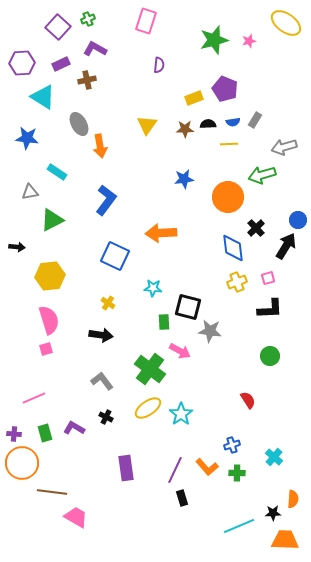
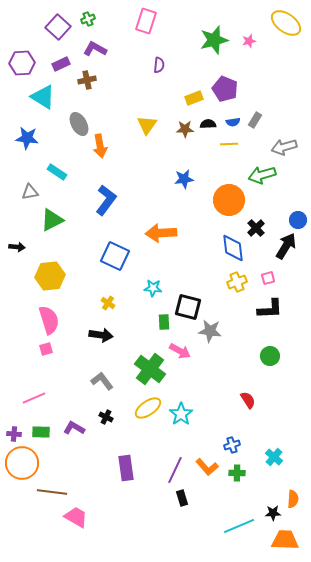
orange circle at (228, 197): moved 1 px right, 3 px down
green rectangle at (45, 433): moved 4 px left, 1 px up; rotated 72 degrees counterclockwise
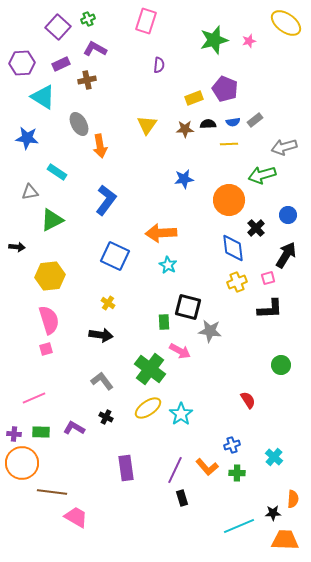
gray rectangle at (255, 120): rotated 21 degrees clockwise
blue circle at (298, 220): moved 10 px left, 5 px up
black arrow at (286, 246): moved 9 px down
cyan star at (153, 288): moved 15 px right, 23 px up; rotated 24 degrees clockwise
green circle at (270, 356): moved 11 px right, 9 px down
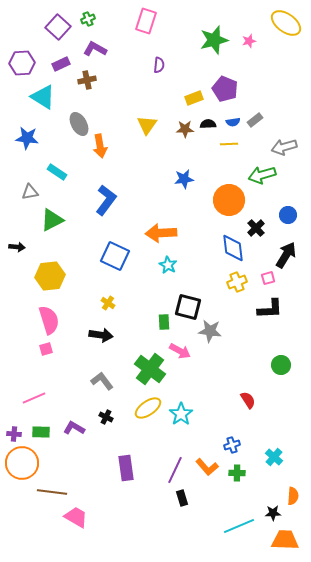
orange semicircle at (293, 499): moved 3 px up
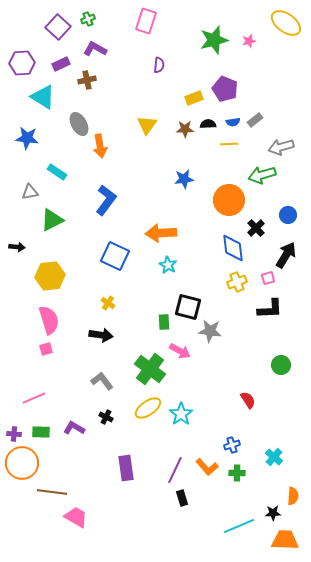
gray arrow at (284, 147): moved 3 px left
